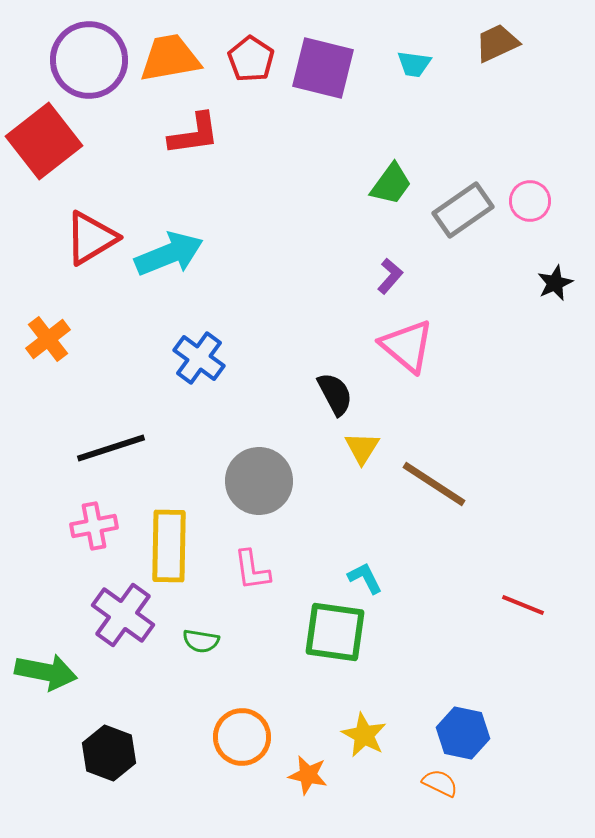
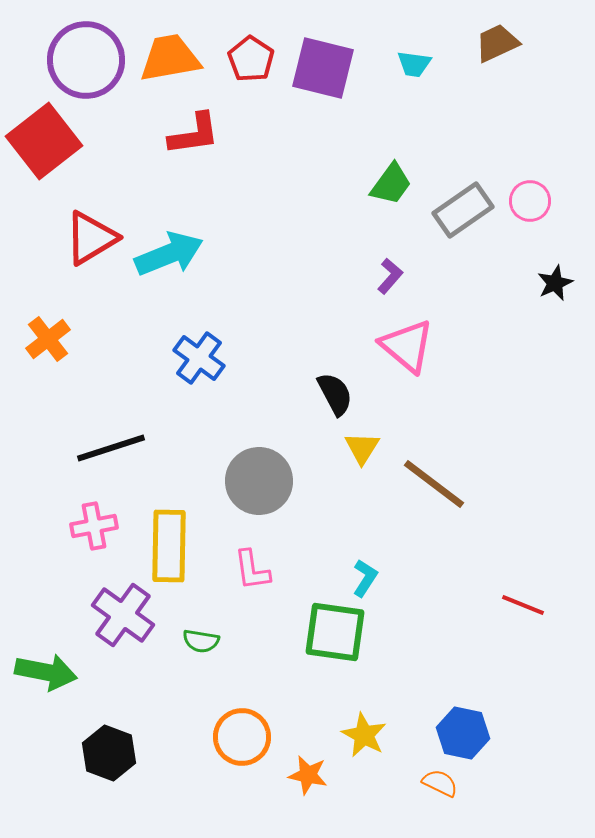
purple circle: moved 3 px left
brown line: rotated 4 degrees clockwise
cyan L-shape: rotated 60 degrees clockwise
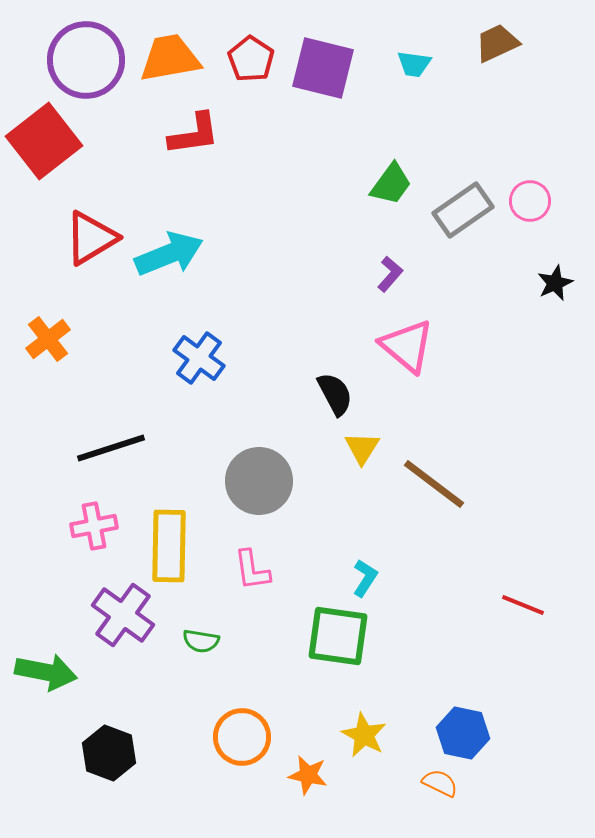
purple L-shape: moved 2 px up
green square: moved 3 px right, 4 px down
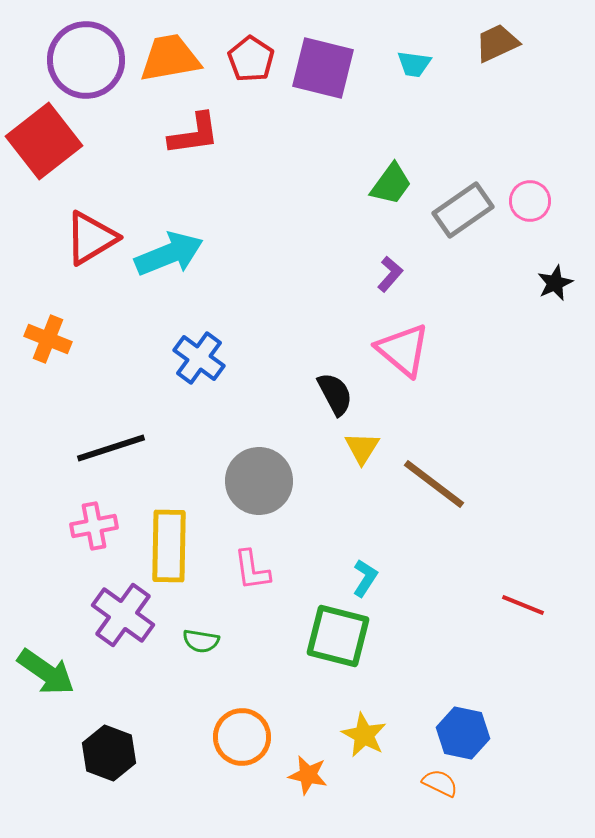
orange cross: rotated 30 degrees counterclockwise
pink triangle: moved 4 px left, 4 px down
green square: rotated 6 degrees clockwise
green arrow: rotated 24 degrees clockwise
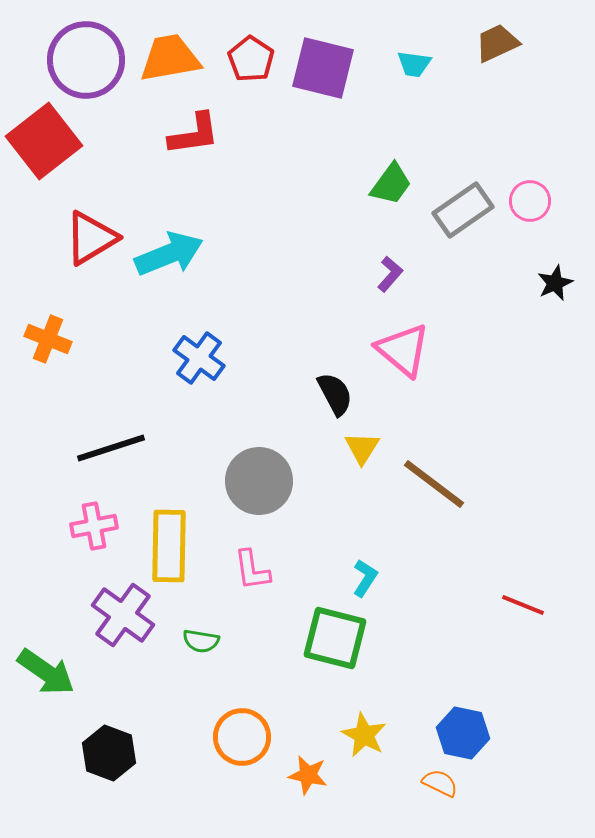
green square: moved 3 px left, 2 px down
